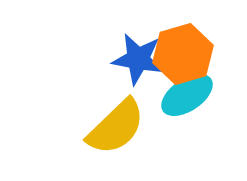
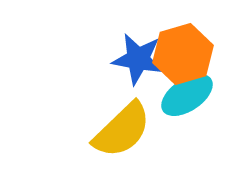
yellow semicircle: moved 6 px right, 3 px down
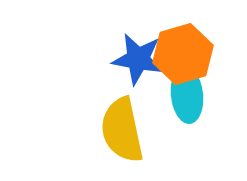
cyan ellipse: rotated 62 degrees counterclockwise
yellow semicircle: rotated 122 degrees clockwise
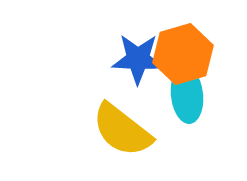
blue star: rotated 8 degrees counterclockwise
yellow semicircle: rotated 40 degrees counterclockwise
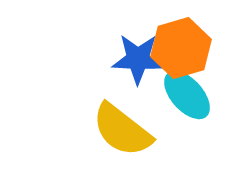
orange hexagon: moved 2 px left, 6 px up
cyan ellipse: rotated 36 degrees counterclockwise
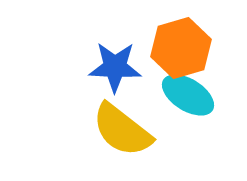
blue star: moved 23 px left, 8 px down
cyan ellipse: moved 1 px right; rotated 16 degrees counterclockwise
